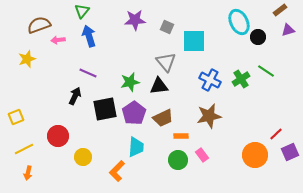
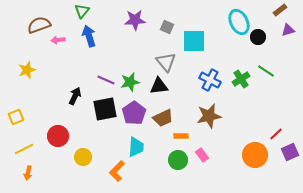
yellow star: moved 11 px down
purple line: moved 18 px right, 7 px down
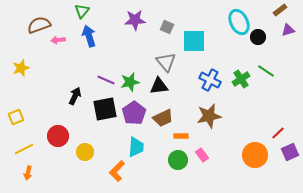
yellow star: moved 6 px left, 2 px up
red line: moved 2 px right, 1 px up
yellow circle: moved 2 px right, 5 px up
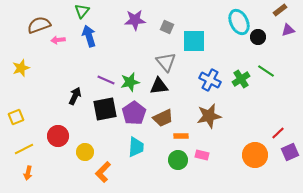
pink rectangle: rotated 40 degrees counterclockwise
orange L-shape: moved 14 px left, 1 px down
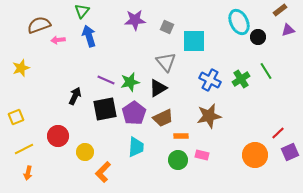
green line: rotated 24 degrees clockwise
black triangle: moved 1 px left, 2 px down; rotated 24 degrees counterclockwise
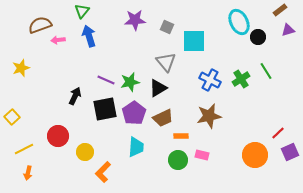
brown semicircle: moved 1 px right
yellow square: moved 4 px left; rotated 21 degrees counterclockwise
